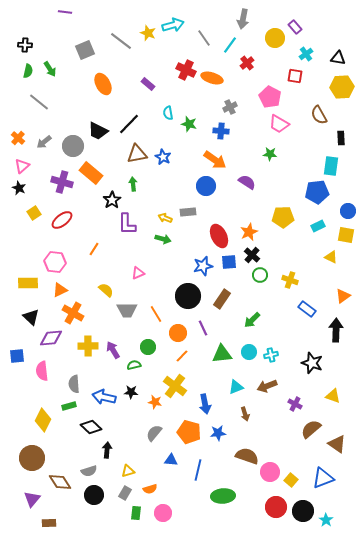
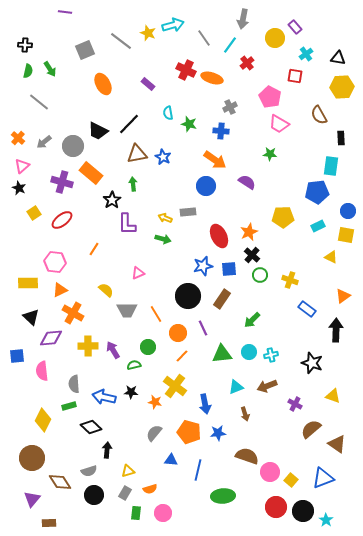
blue square at (229, 262): moved 7 px down
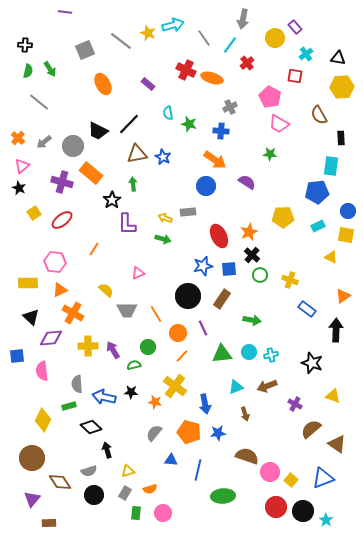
green arrow at (252, 320): rotated 126 degrees counterclockwise
gray semicircle at (74, 384): moved 3 px right
black arrow at (107, 450): rotated 21 degrees counterclockwise
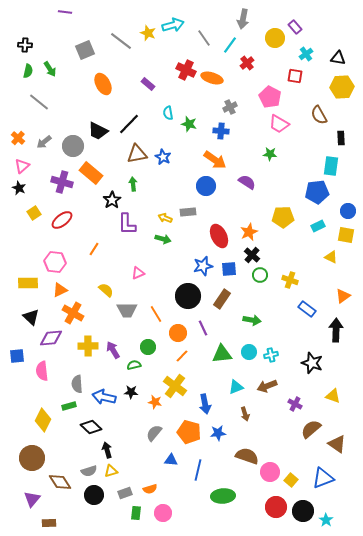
yellow triangle at (128, 471): moved 17 px left
gray rectangle at (125, 493): rotated 40 degrees clockwise
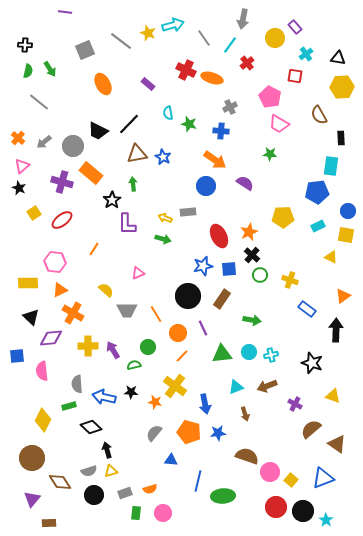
purple semicircle at (247, 182): moved 2 px left, 1 px down
blue line at (198, 470): moved 11 px down
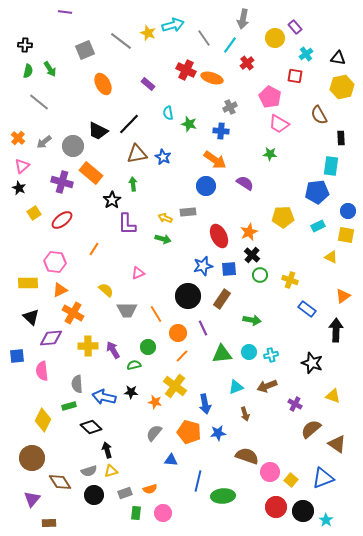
yellow hexagon at (342, 87): rotated 10 degrees counterclockwise
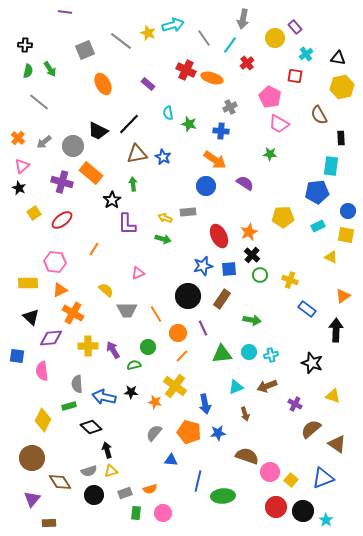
blue square at (17, 356): rotated 14 degrees clockwise
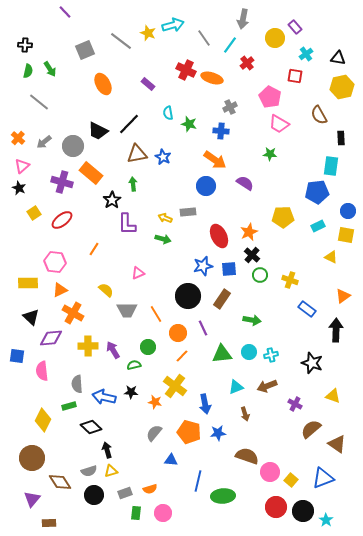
purple line at (65, 12): rotated 40 degrees clockwise
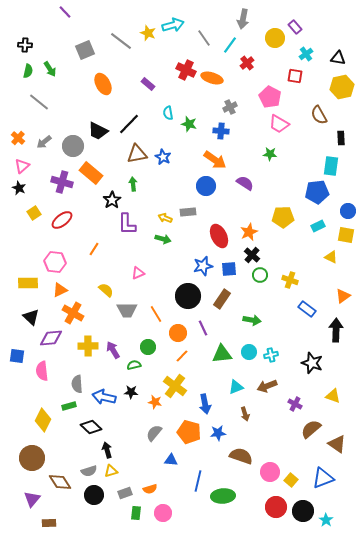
brown semicircle at (247, 456): moved 6 px left
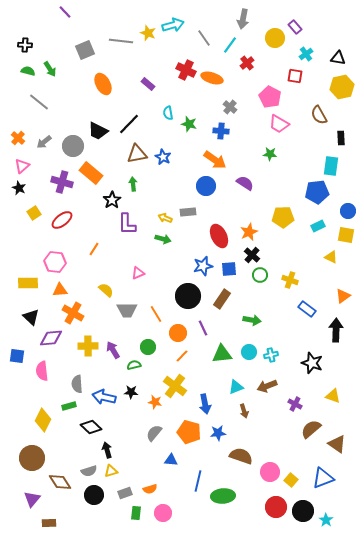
gray line at (121, 41): rotated 30 degrees counterclockwise
green semicircle at (28, 71): rotated 88 degrees counterclockwise
gray cross at (230, 107): rotated 24 degrees counterclockwise
orange triangle at (60, 290): rotated 21 degrees clockwise
brown arrow at (245, 414): moved 1 px left, 3 px up
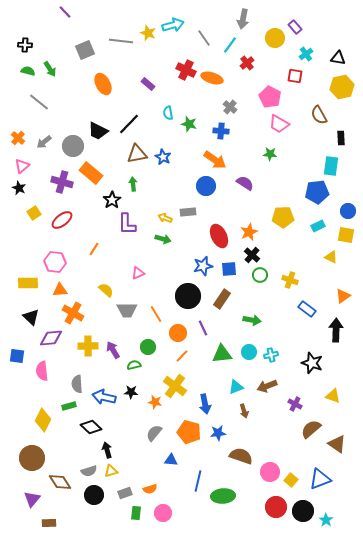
blue triangle at (323, 478): moved 3 px left, 1 px down
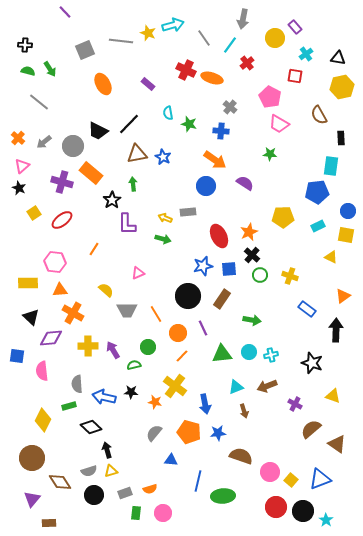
yellow cross at (290, 280): moved 4 px up
